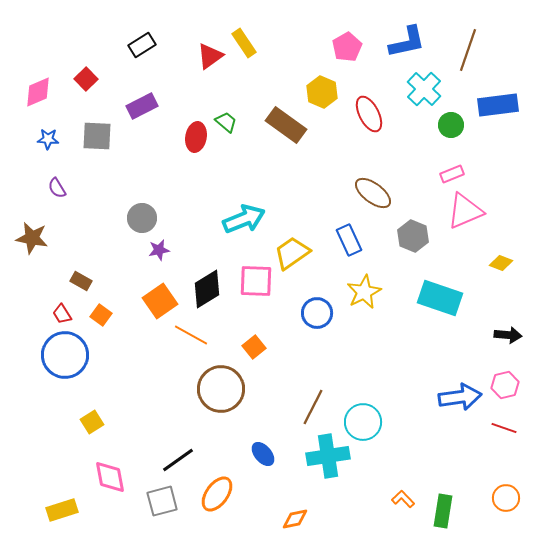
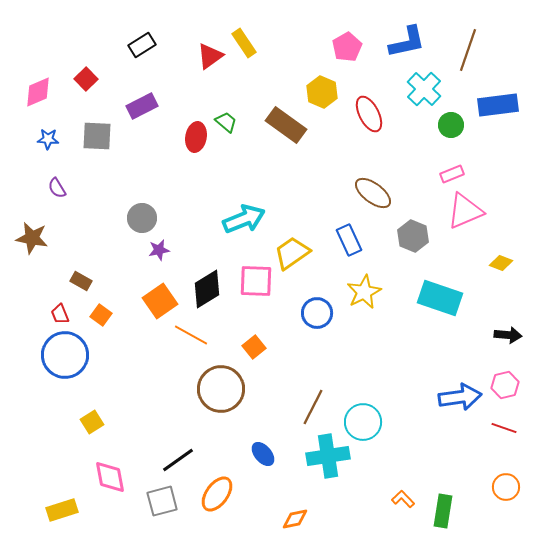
red trapezoid at (62, 314): moved 2 px left; rotated 10 degrees clockwise
orange circle at (506, 498): moved 11 px up
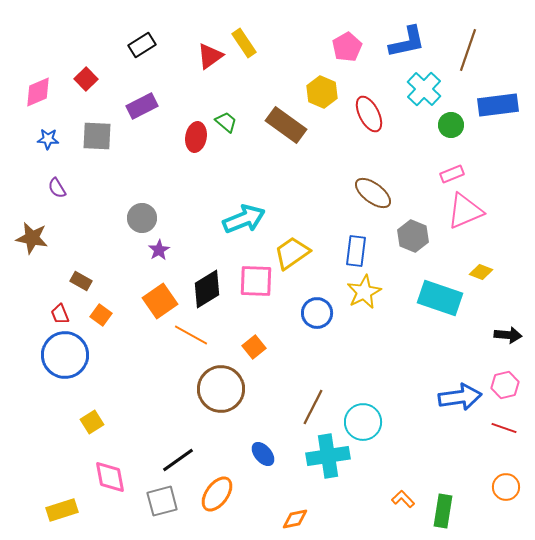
blue rectangle at (349, 240): moved 7 px right, 11 px down; rotated 32 degrees clockwise
purple star at (159, 250): rotated 20 degrees counterclockwise
yellow diamond at (501, 263): moved 20 px left, 9 px down
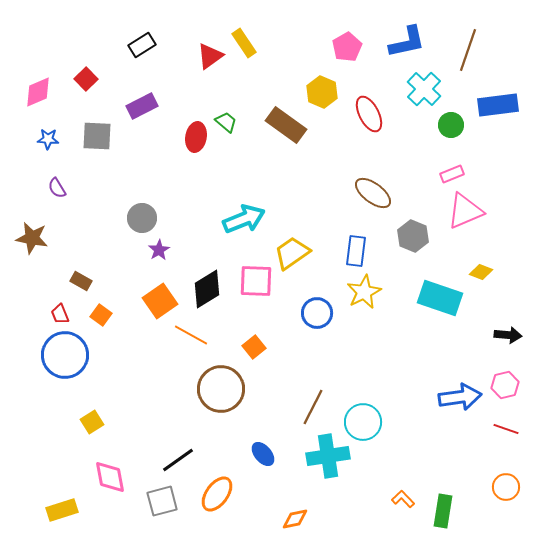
red line at (504, 428): moved 2 px right, 1 px down
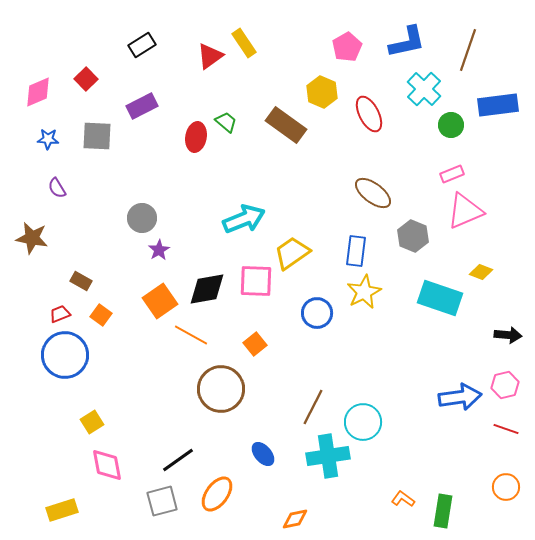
black diamond at (207, 289): rotated 21 degrees clockwise
red trapezoid at (60, 314): rotated 90 degrees clockwise
orange square at (254, 347): moved 1 px right, 3 px up
pink diamond at (110, 477): moved 3 px left, 12 px up
orange L-shape at (403, 499): rotated 10 degrees counterclockwise
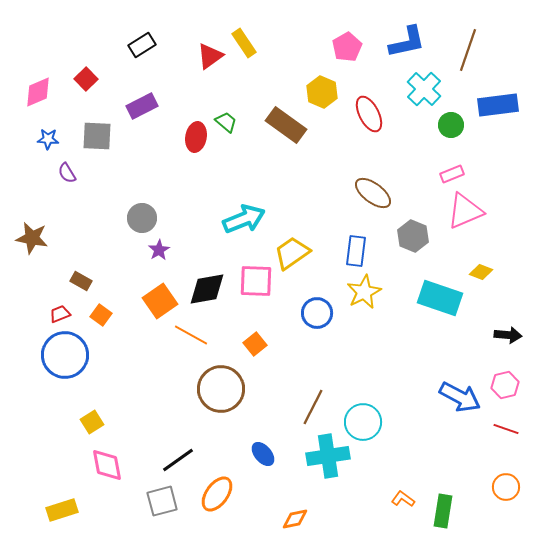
purple semicircle at (57, 188): moved 10 px right, 15 px up
blue arrow at (460, 397): rotated 36 degrees clockwise
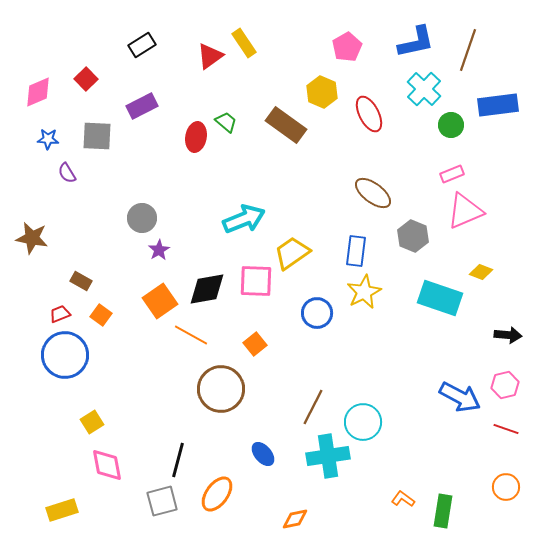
blue L-shape at (407, 42): moved 9 px right
black line at (178, 460): rotated 40 degrees counterclockwise
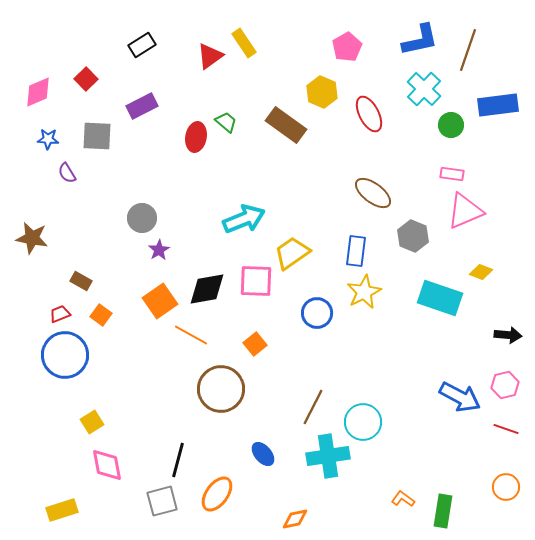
blue L-shape at (416, 42): moved 4 px right, 2 px up
pink rectangle at (452, 174): rotated 30 degrees clockwise
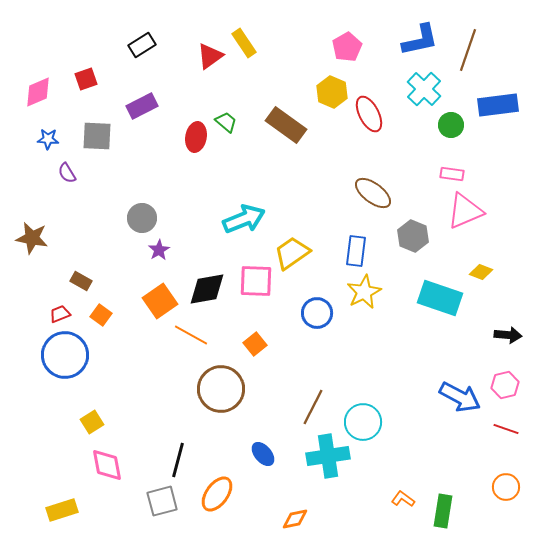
red square at (86, 79): rotated 25 degrees clockwise
yellow hexagon at (322, 92): moved 10 px right
